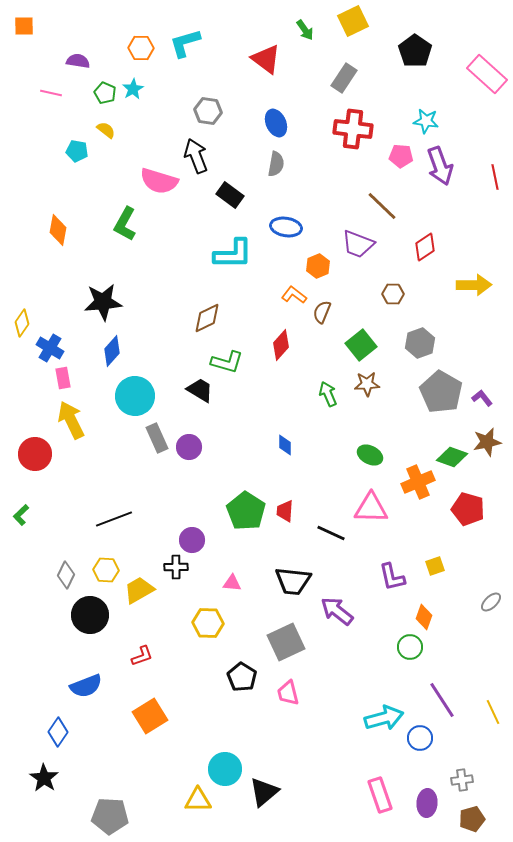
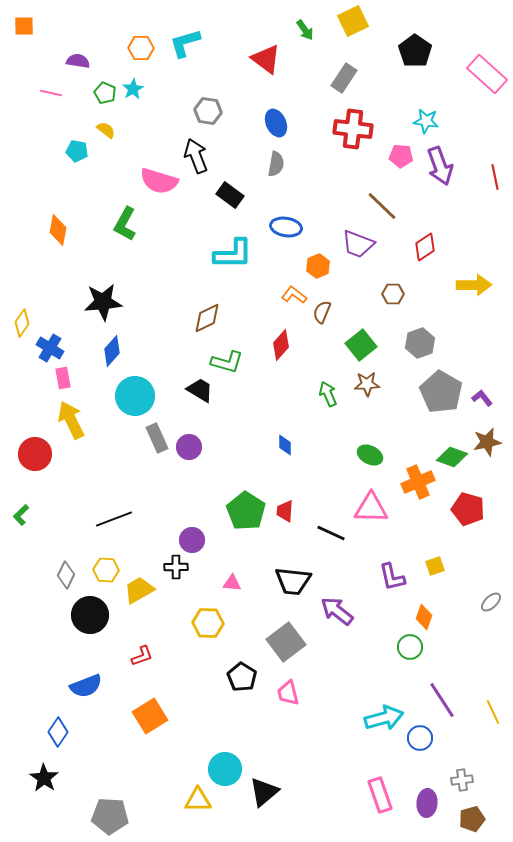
gray square at (286, 642): rotated 12 degrees counterclockwise
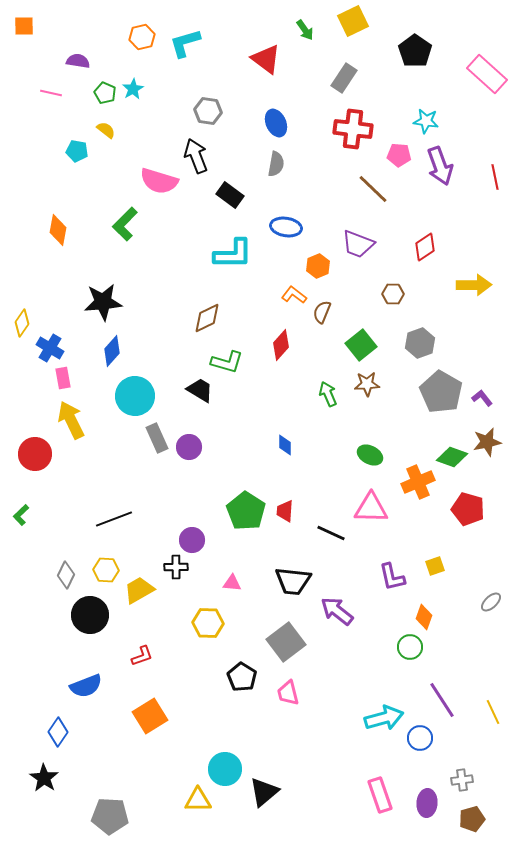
orange hexagon at (141, 48): moved 1 px right, 11 px up; rotated 15 degrees counterclockwise
pink pentagon at (401, 156): moved 2 px left, 1 px up
brown line at (382, 206): moved 9 px left, 17 px up
green L-shape at (125, 224): rotated 16 degrees clockwise
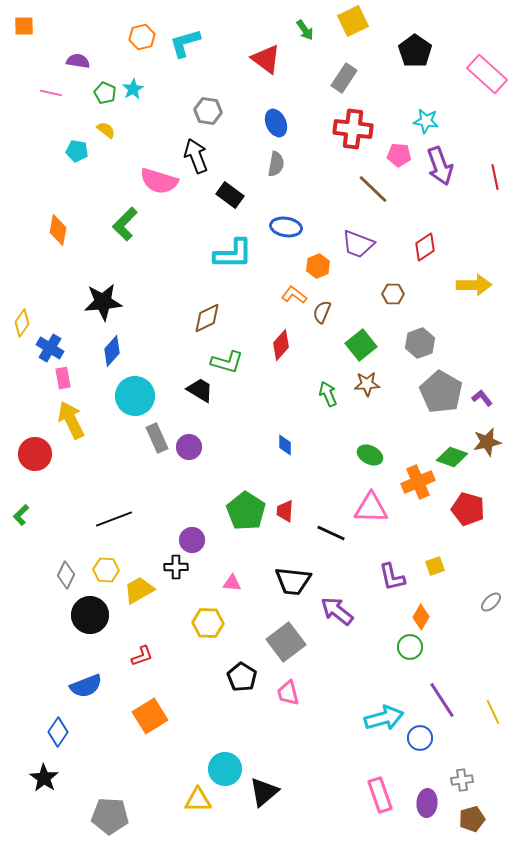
orange diamond at (424, 617): moved 3 px left; rotated 10 degrees clockwise
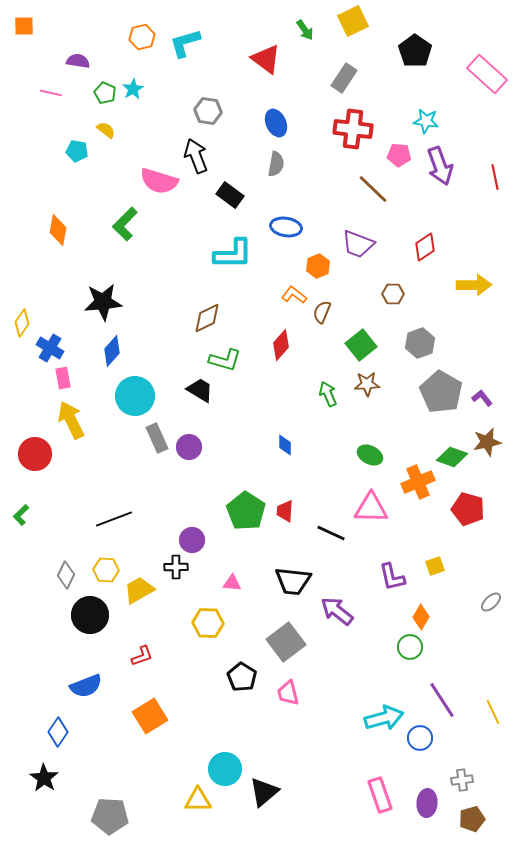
green L-shape at (227, 362): moved 2 px left, 2 px up
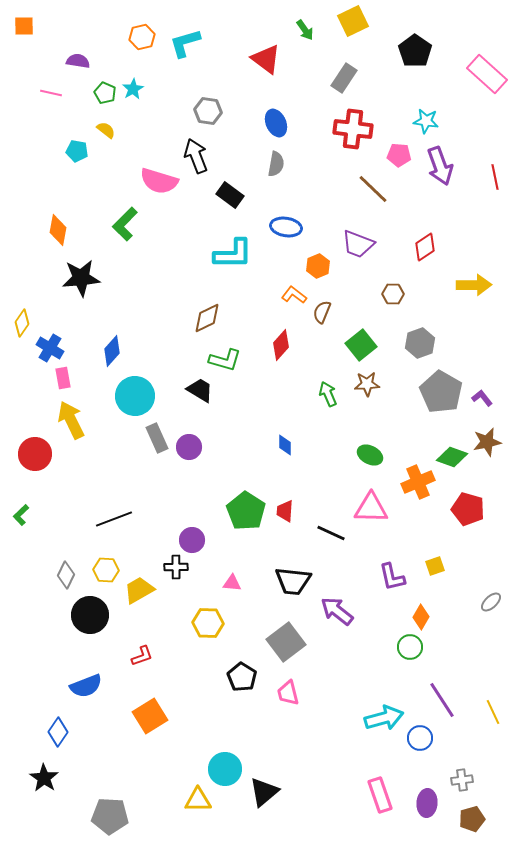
black star at (103, 302): moved 22 px left, 24 px up
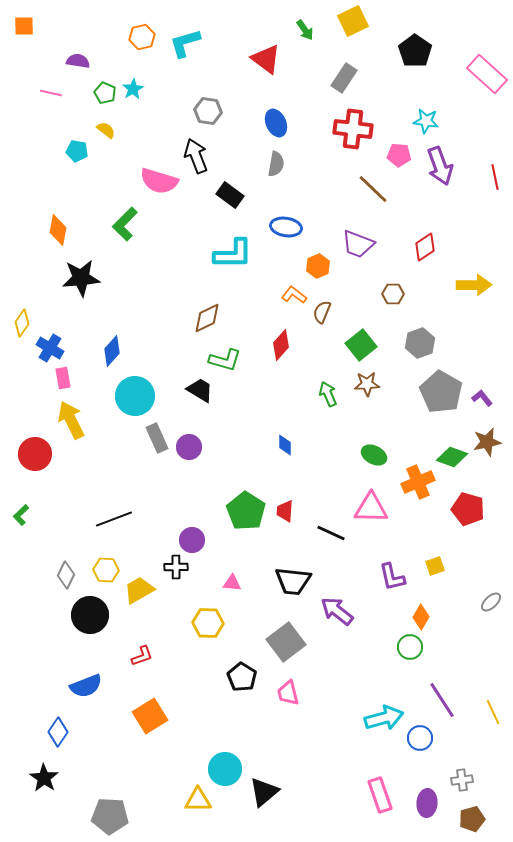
green ellipse at (370, 455): moved 4 px right
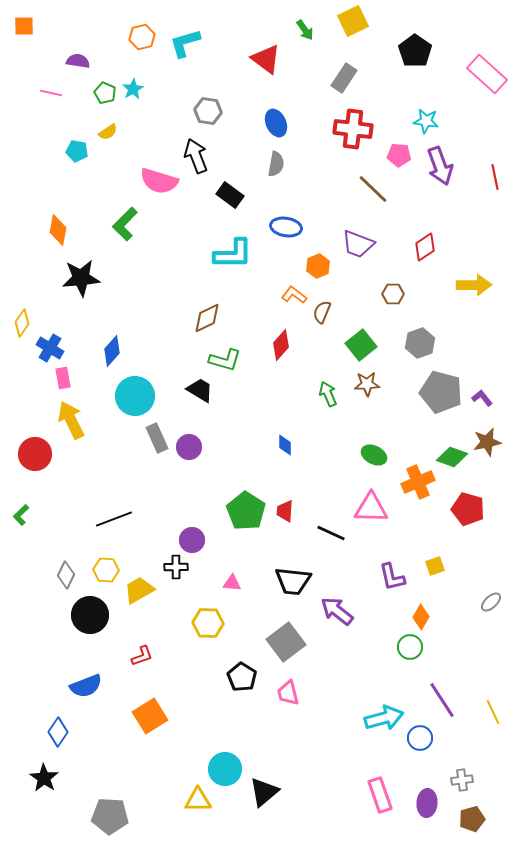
yellow semicircle at (106, 130): moved 2 px right, 2 px down; rotated 108 degrees clockwise
gray pentagon at (441, 392): rotated 15 degrees counterclockwise
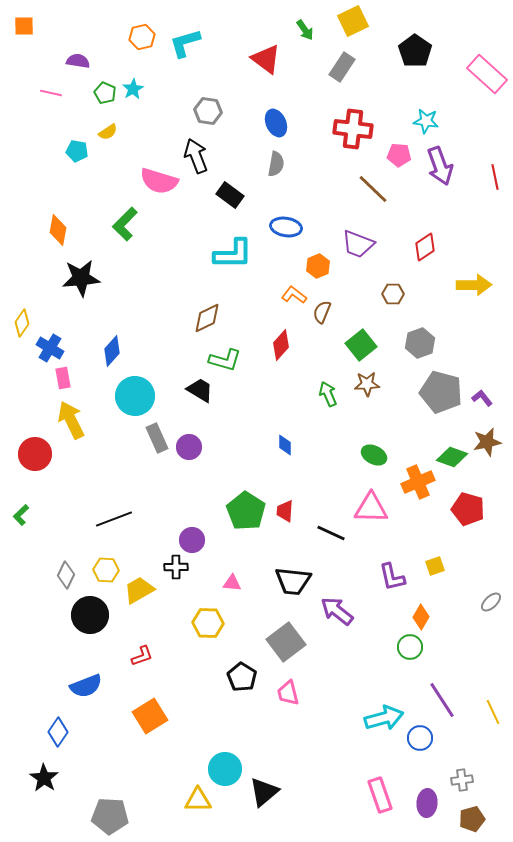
gray rectangle at (344, 78): moved 2 px left, 11 px up
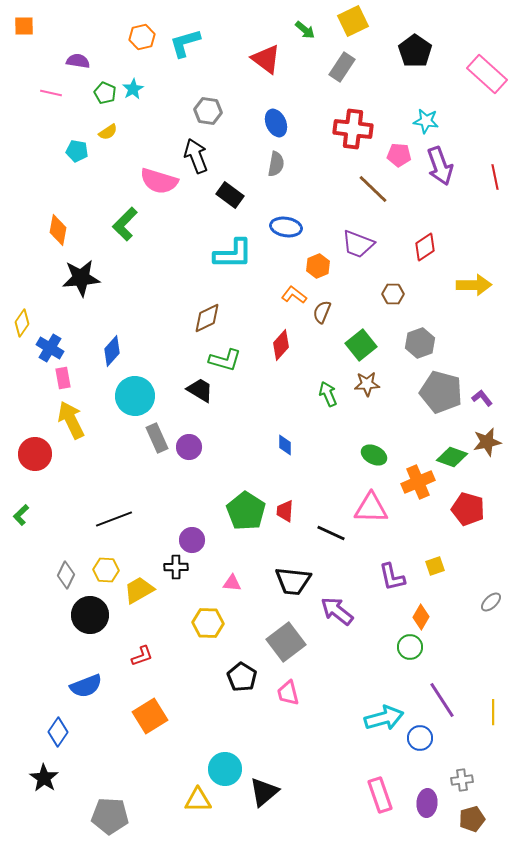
green arrow at (305, 30): rotated 15 degrees counterclockwise
yellow line at (493, 712): rotated 25 degrees clockwise
